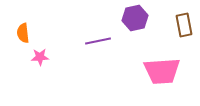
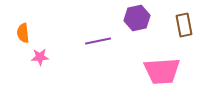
purple hexagon: moved 2 px right
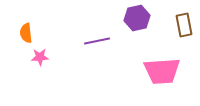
orange semicircle: moved 3 px right
purple line: moved 1 px left
